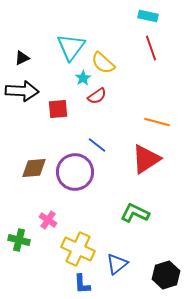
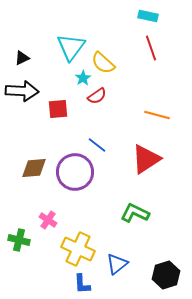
orange line: moved 7 px up
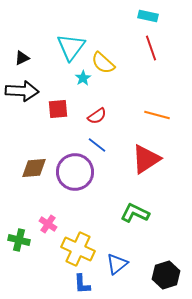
red semicircle: moved 20 px down
pink cross: moved 4 px down
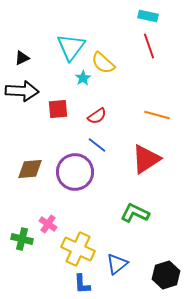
red line: moved 2 px left, 2 px up
brown diamond: moved 4 px left, 1 px down
green cross: moved 3 px right, 1 px up
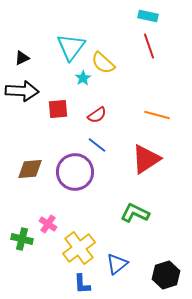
red semicircle: moved 1 px up
yellow cross: moved 1 px right, 1 px up; rotated 28 degrees clockwise
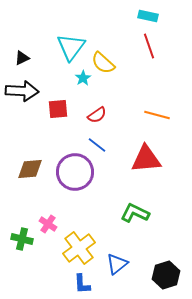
red triangle: rotated 28 degrees clockwise
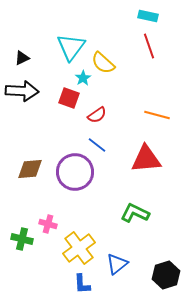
red square: moved 11 px right, 11 px up; rotated 25 degrees clockwise
pink cross: rotated 18 degrees counterclockwise
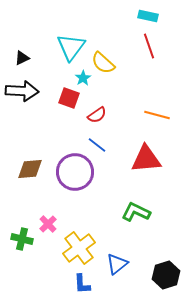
green L-shape: moved 1 px right, 1 px up
pink cross: rotated 30 degrees clockwise
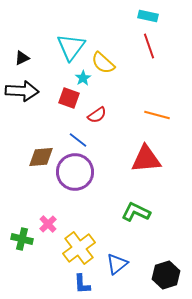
blue line: moved 19 px left, 5 px up
brown diamond: moved 11 px right, 12 px up
